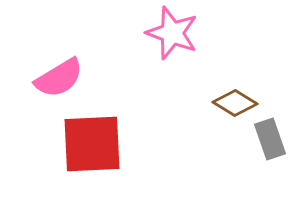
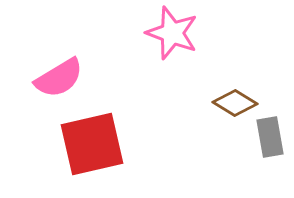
gray rectangle: moved 2 px up; rotated 9 degrees clockwise
red square: rotated 10 degrees counterclockwise
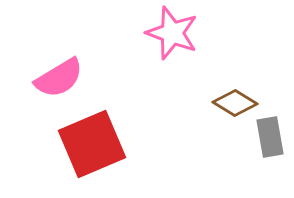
red square: rotated 10 degrees counterclockwise
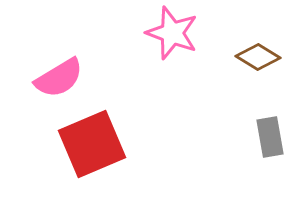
brown diamond: moved 23 px right, 46 px up
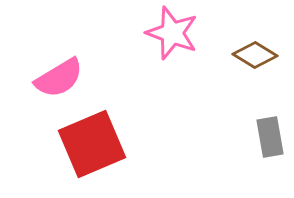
brown diamond: moved 3 px left, 2 px up
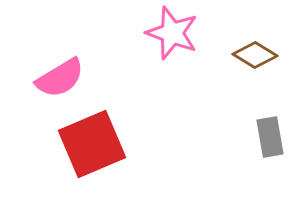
pink semicircle: moved 1 px right
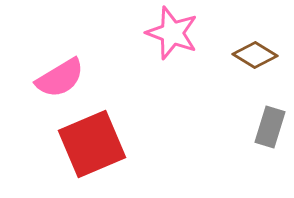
gray rectangle: moved 10 px up; rotated 27 degrees clockwise
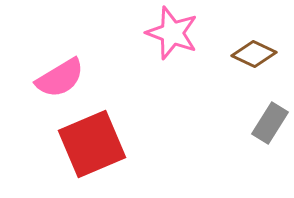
brown diamond: moved 1 px left, 1 px up; rotated 6 degrees counterclockwise
gray rectangle: moved 4 px up; rotated 15 degrees clockwise
